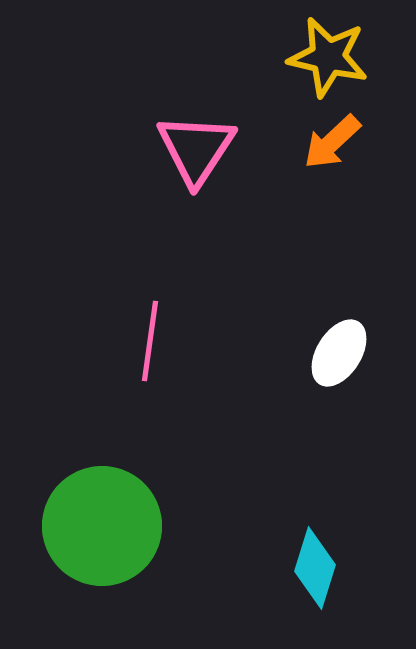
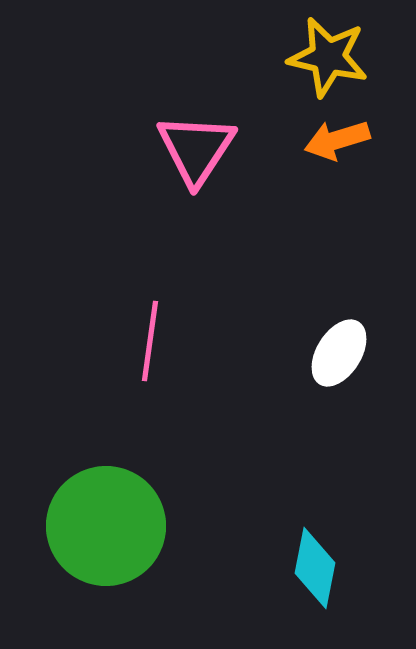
orange arrow: moved 5 px right, 2 px up; rotated 26 degrees clockwise
green circle: moved 4 px right
cyan diamond: rotated 6 degrees counterclockwise
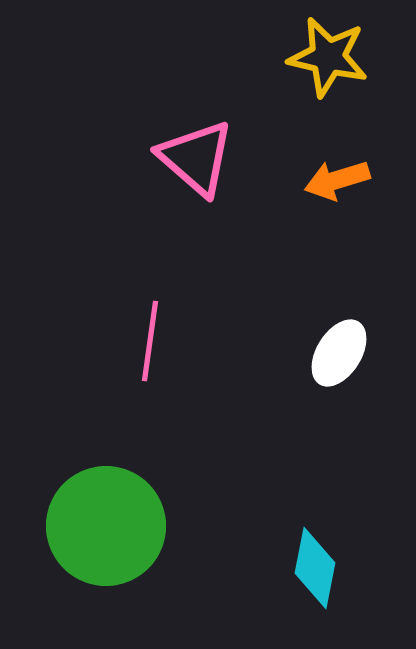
orange arrow: moved 40 px down
pink triangle: moved 9 px down; rotated 22 degrees counterclockwise
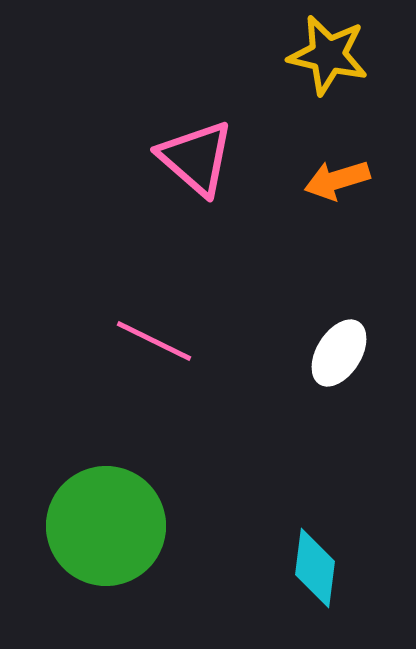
yellow star: moved 2 px up
pink line: moved 4 px right; rotated 72 degrees counterclockwise
cyan diamond: rotated 4 degrees counterclockwise
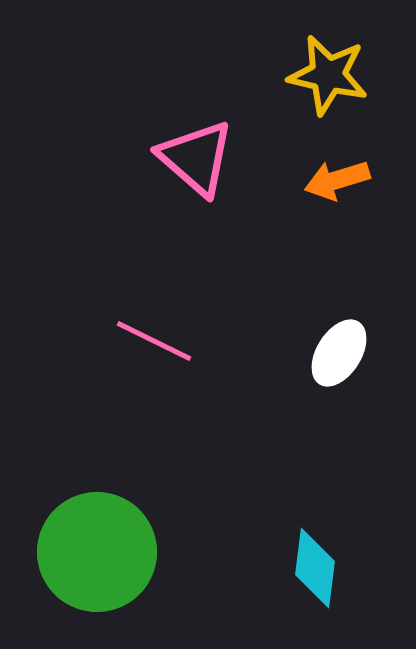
yellow star: moved 20 px down
green circle: moved 9 px left, 26 px down
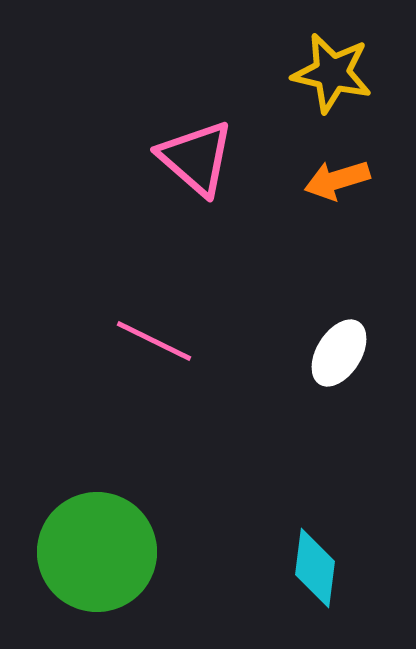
yellow star: moved 4 px right, 2 px up
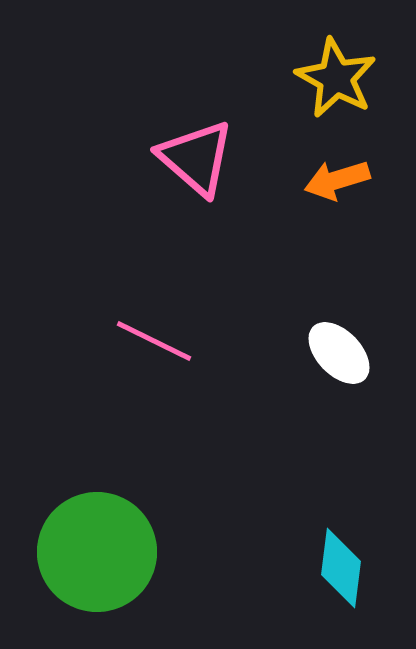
yellow star: moved 4 px right, 5 px down; rotated 16 degrees clockwise
white ellipse: rotated 76 degrees counterclockwise
cyan diamond: moved 26 px right
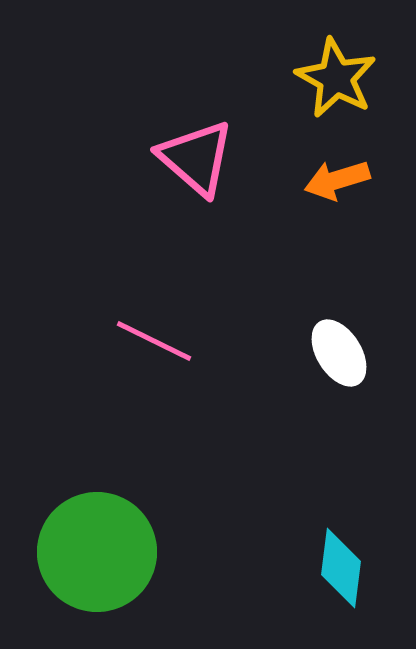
white ellipse: rotated 12 degrees clockwise
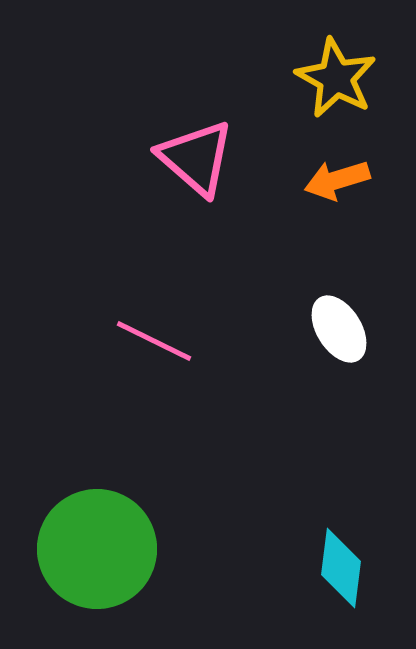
white ellipse: moved 24 px up
green circle: moved 3 px up
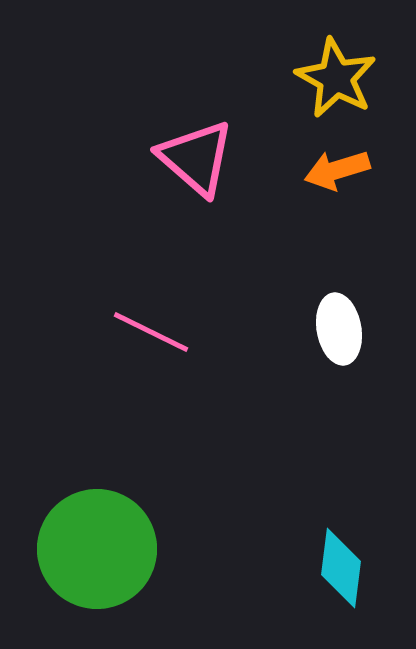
orange arrow: moved 10 px up
white ellipse: rotated 22 degrees clockwise
pink line: moved 3 px left, 9 px up
